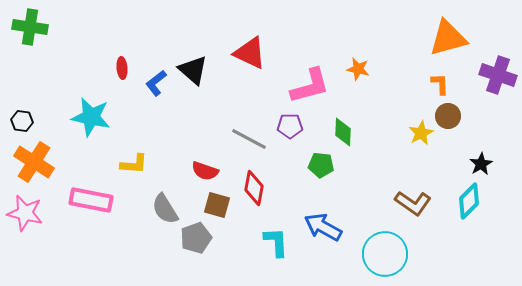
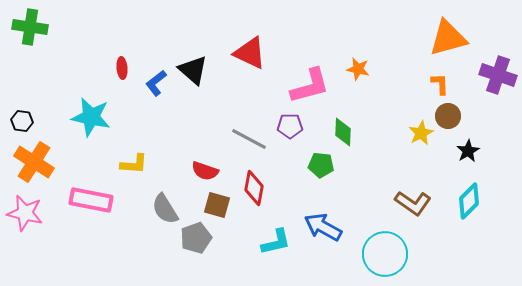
black star: moved 13 px left, 13 px up
cyan L-shape: rotated 80 degrees clockwise
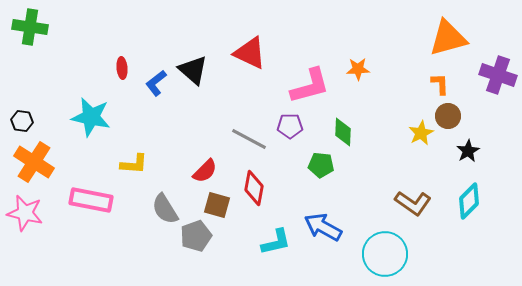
orange star: rotated 15 degrees counterclockwise
red semicircle: rotated 64 degrees counterclockwise
gray pentagon: moved 2 px up
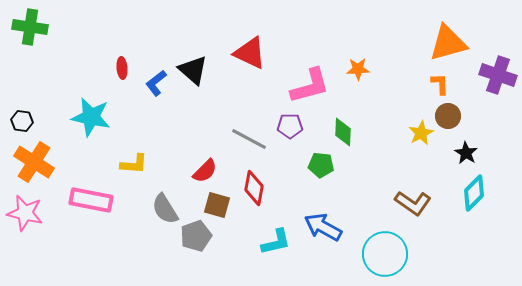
orange triangle: moved 5 px down
black star: moved 2 px left, 2 px down; rotated 10 degrees counterclockwise
cyan diamond: moved 5 px right, 8 px up
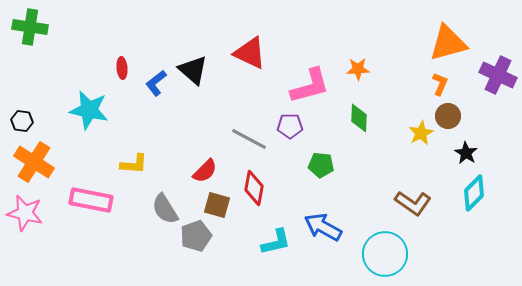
purple cross: rotated 6 degrees clockwise
orange L-shape: rotated 25 degrees clockwise
cyan star: moved 2 px left, 7 px up
green diamond: moved 16 px right, 14 px up
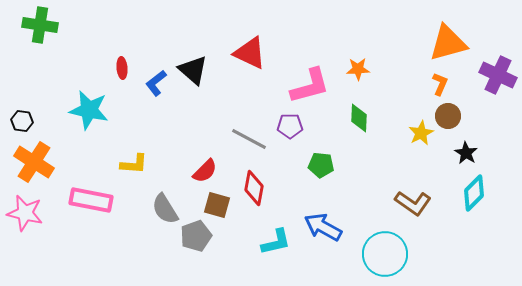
green cross: moved 10 px right, 2 px up
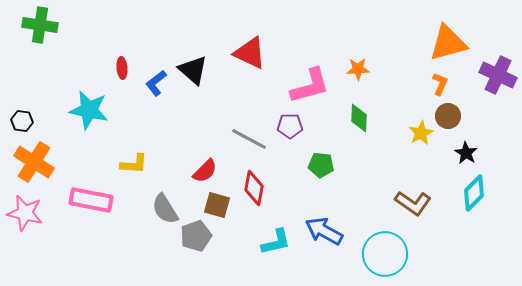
blue arrow: moved 1 px right, 4 px down
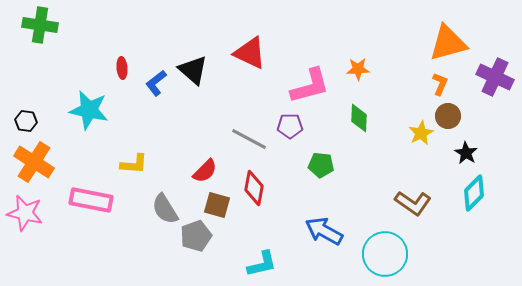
purple cross: moved 3 px left, 2 px down
black hexagon: moved 4 px right
cyan L-shape: moved 14 px left, 22 px down
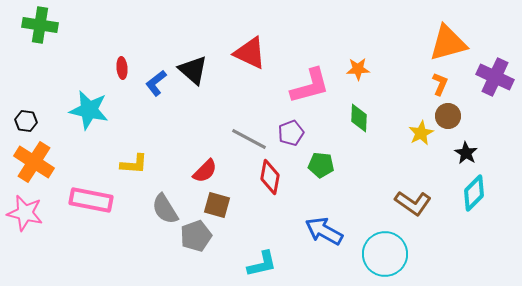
purple pentagon: moved 1 px right, 7 px down; rotated 20 degrees counterclockwise
red diamond: moved 16 px right, 11 px up
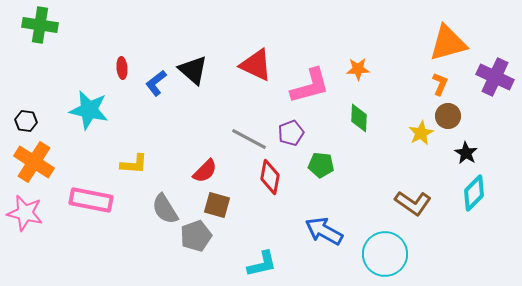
red triangle: moved 6 px right, 12 px down
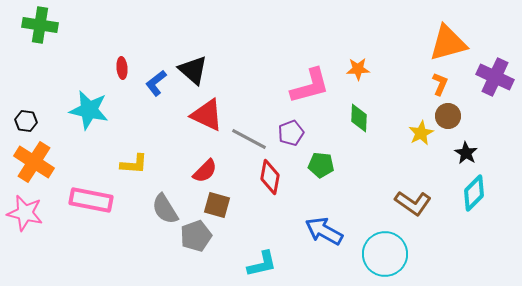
red triangle: moved 49 px left, 50 px down
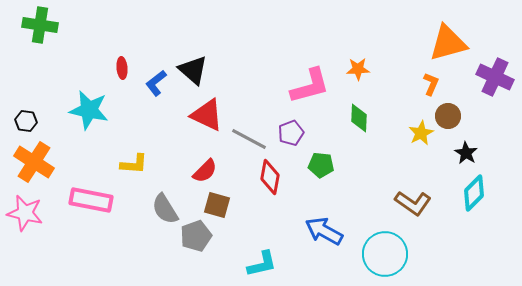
orange L-shape: moved 9 px left
